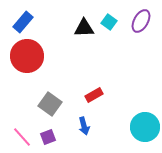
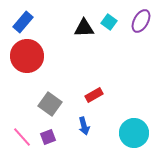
cyan circle: moved 11 px left, 6 px down
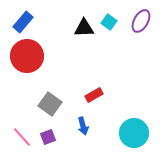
blue arrow: moved 1 px left
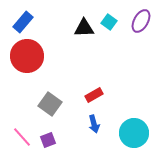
blue arrow: moved 11 px right, 2 px up
purple square: moved 3 px down
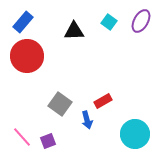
black triangle: moved 10 px left, 3 px down
red rectangle: moved 9 px right, 6 px down
gray square: moved 10 px right
blue arrow: moved 7 px left, 4 px up
cyan circle: moved 1 px right, 1 px down
purple square: moved 1 px down
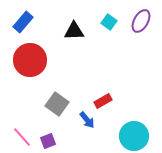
red circle: moved 3 px right, 4 px down
gray square: moved 3 px left
blue arrow: rotated 24 degrees counterclockwise
cyan circle: moved 1 px left, 2 px down
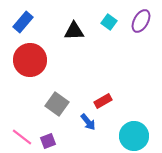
blue arrow: moved 1 px right, 2 px down
pink line: rotated 10 degrees counterclockwise
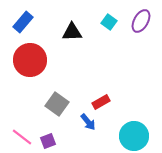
black triangle: moved 2 px left, 1 px down
red rectangle: moved 2 px left, 1 px down
